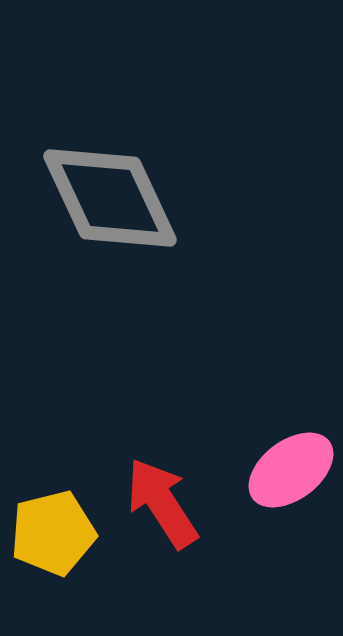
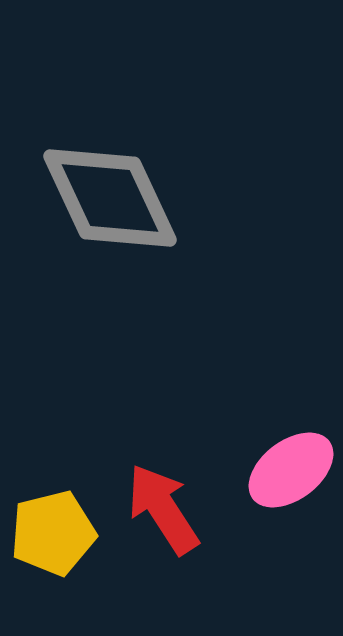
red arrow: moved 1 px right, 6 px down
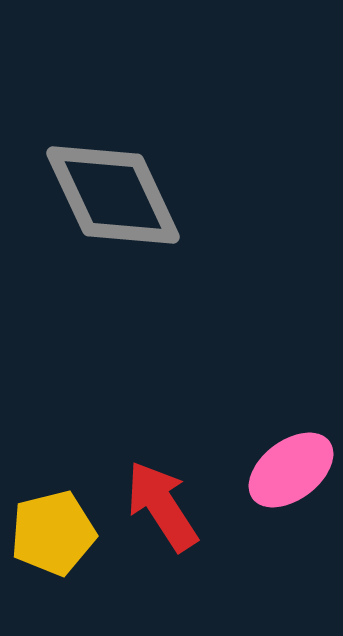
gray diamond: moved 3 px right, 3 px up
red arrow: moved 1 px left, 3 px up
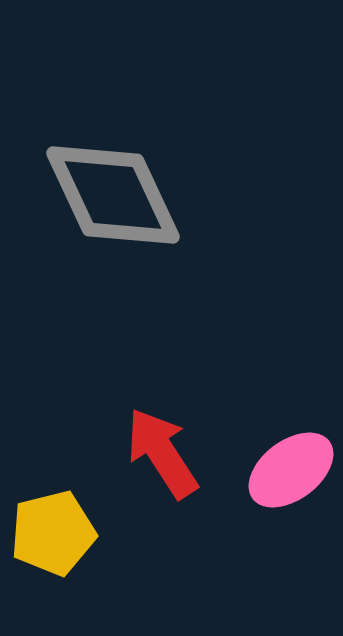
red arrow: moved 53 px up
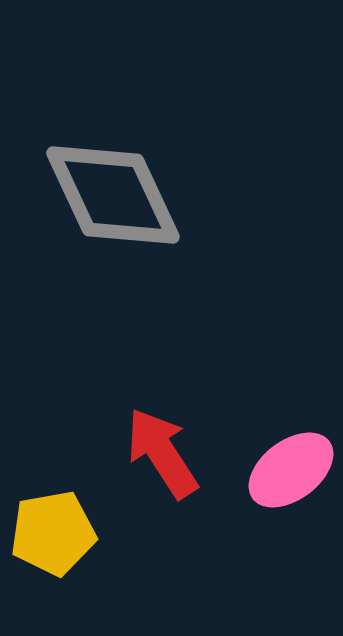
yellow pentagon: rotated 4 degrees clockwise
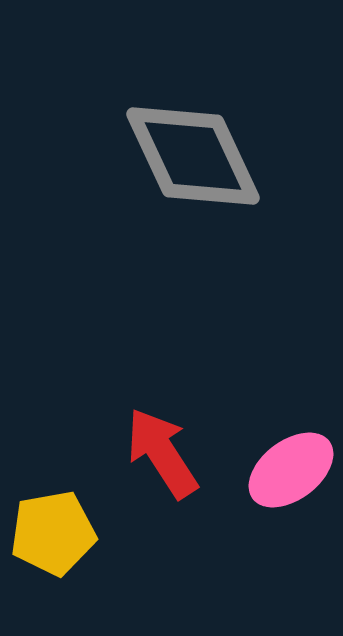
gray diamond: moved 80 px right, 39 px up
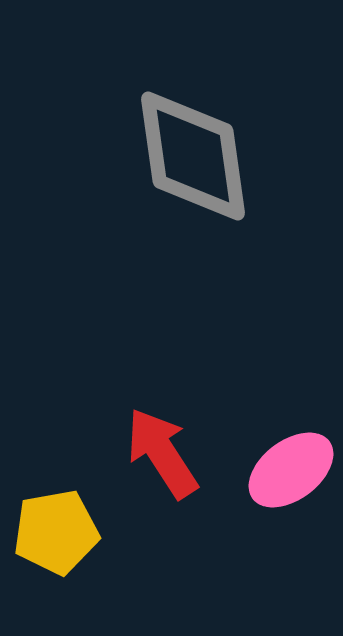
gray diamond: rotated 17 degrees clockwise
yellow pentagon: moved 3 px right, 1 px up
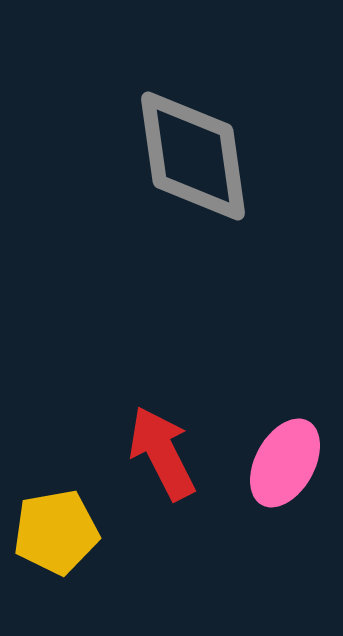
red arrow: rotated 6 degrees clockwise
pink ellipse: moved 6 px left, 7 px up; rotated 24 degrees counterclockwise
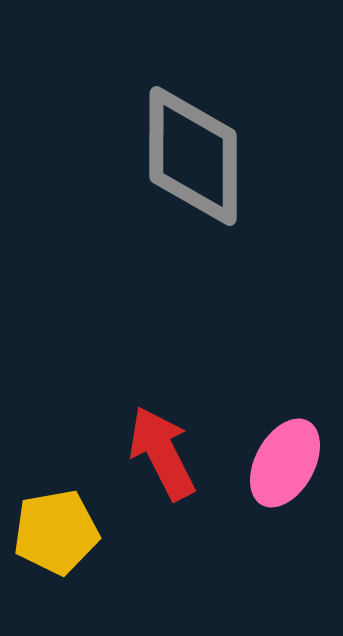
gray diamond: rotated 8 degrees clockwise
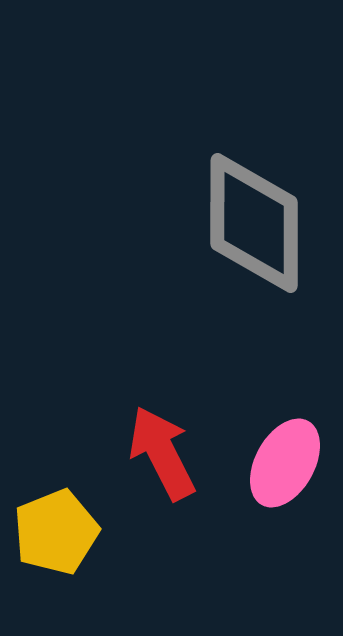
gray diamond: moved 61 px right, 67 px down
yellow pentagon: rotated 12 degrees counterclockwise
